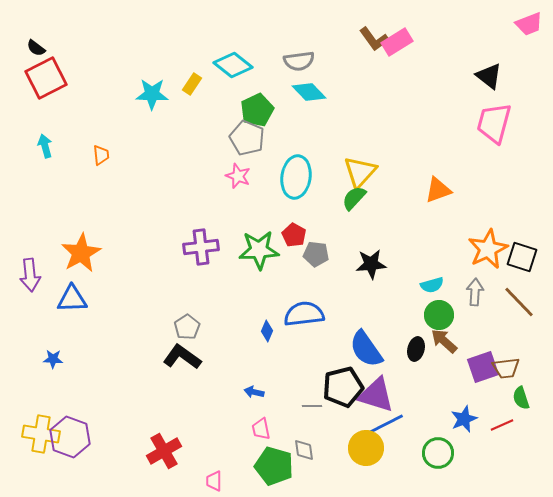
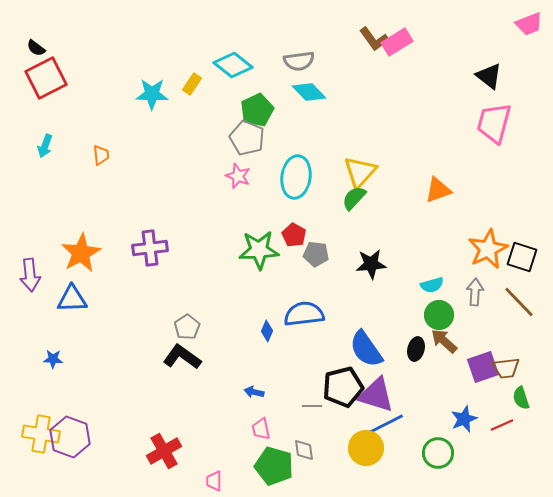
cyan arrow at (45, 146): rotated 145 degrees counterclockwise
purple cross at (201, 247): moved 51 px left, 1 px down
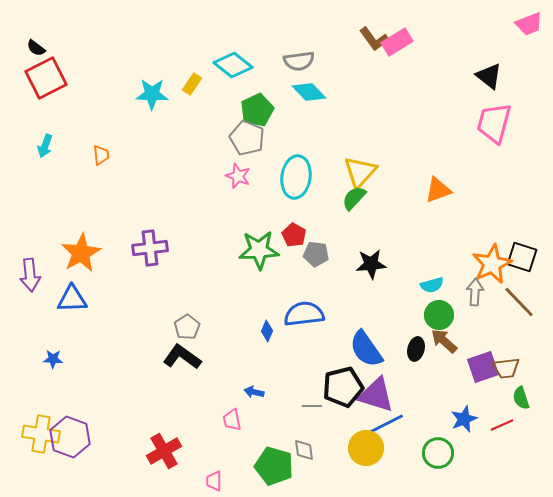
orange star at (488, 249): moved 4 px right, 15 px down
pink trapezoid at (261, 429): moved 29 px left, 9 px up
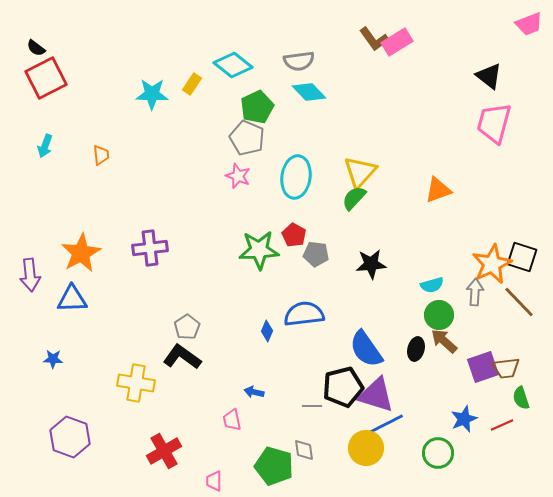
green pentagon at (257, 110): moved 3 px up
yellow cross at (41, 434): moved 95 px right, 51 px up
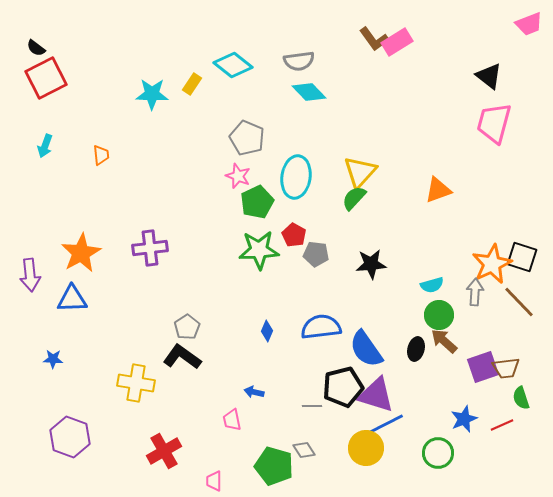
green pentagon at (257, 107): moved 95 px down
blue semicircle at (304, 314): moved 17 px right, 13 px down
gray diamond at (304, 450): rotated 25 degrees counterclockwise
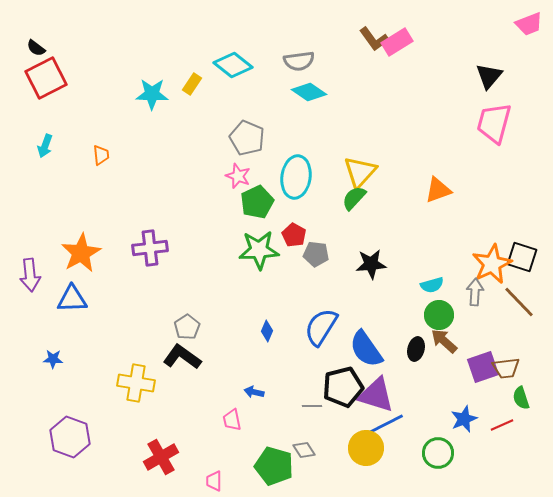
black triangle at (489, 76): rotated 32 degrees clockwise
cyan diamond at (309, 92): rotated 12 degrees counterclockwise
blue semicircle at (321, 327): rotated 51 degrees counterclockwise
red cross at (164, 451): moved 3 px left, 6 px down
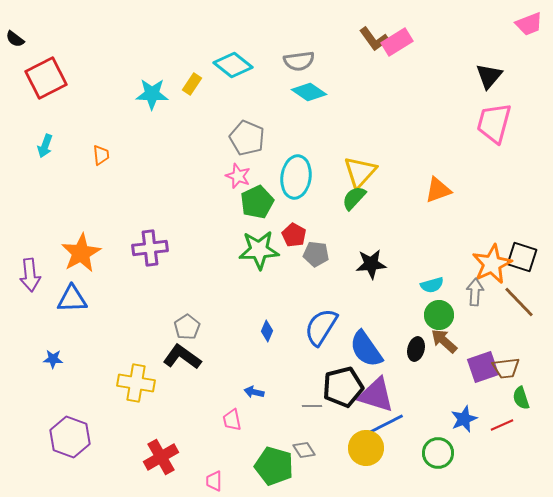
black semicircle at (36, 48): moved 21 px left, 9 px up
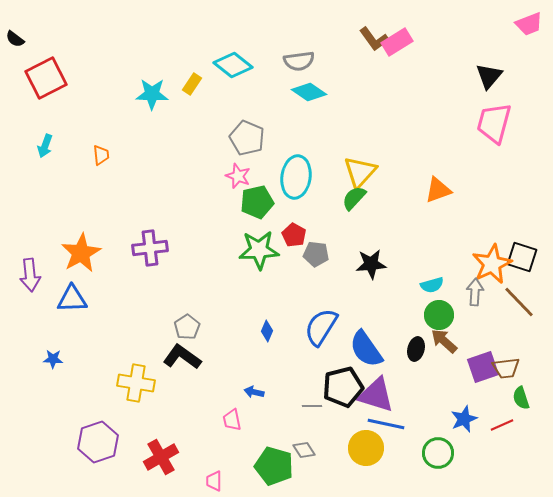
green pentagon at (257, 202): rotated 12 degrees clockwise
blue line at (386, 424): rotated 39 degrees clockwise
purple hexagon at (70, 437): moved 28 px right, 5 px down; rotated 21 degrees clockwise
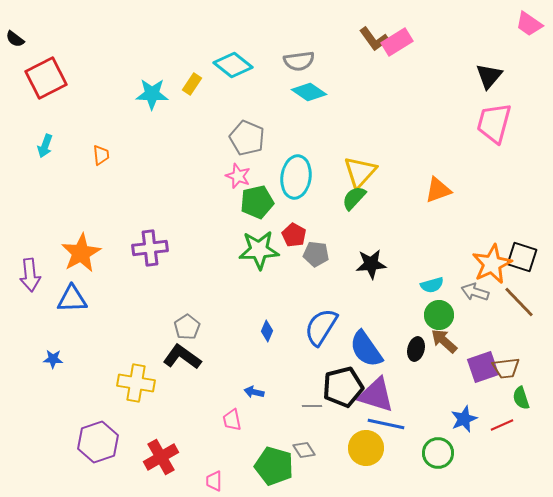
pink trapezoid at (529, 24): rotated 56 degrees clockwise
gray arrow at (475, 292): rotated 76 degrees counterclockwise
